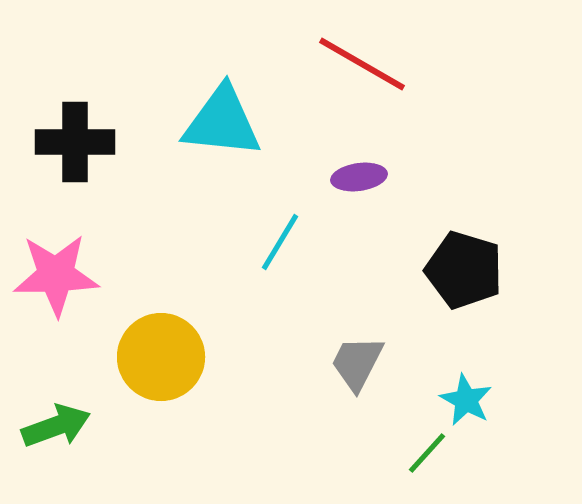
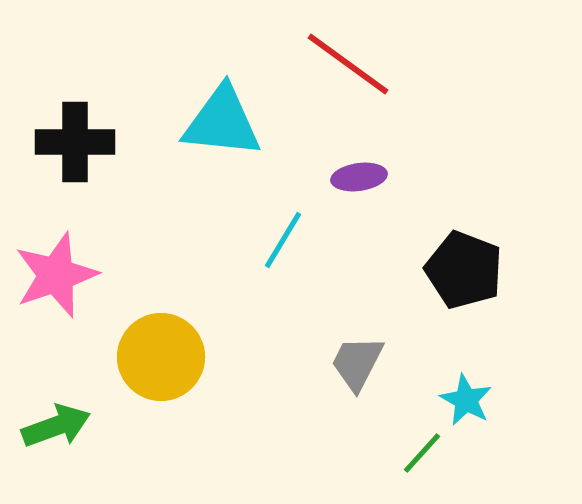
red line: moved 14 px left; rotated 6 degrees clockwise
cyan line: moved 3 px right, 2 px up
black pentagon: rotated 4 degrees clockwise
pink star: rotated 18 degrees counterclockwise
green line: moved 5 px left
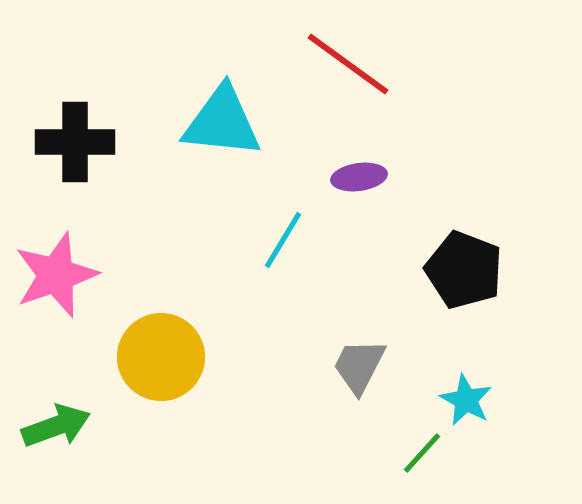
gray trapezoid: moved 2 px right, 3 px down
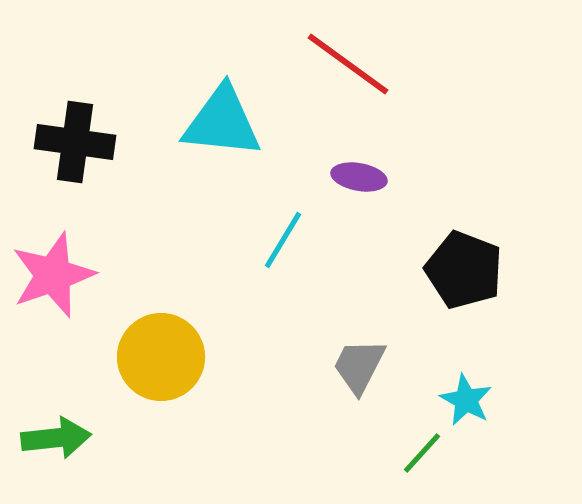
black cross: rotated 8 degrees clockwise
purple ellipse: rotated 18 degrees clockwise
pink star: moved 3 px left
green arrow: moved 12 px down; rotated 14 degrees clockwise
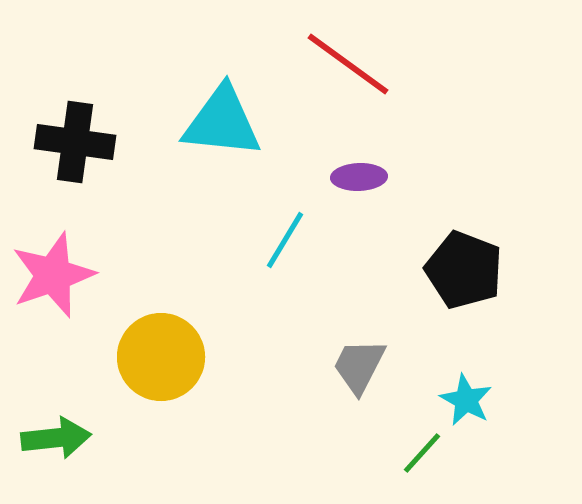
purple ellipse: rotated 12 degrees counterclockwise
cyan line: moved 2 px right
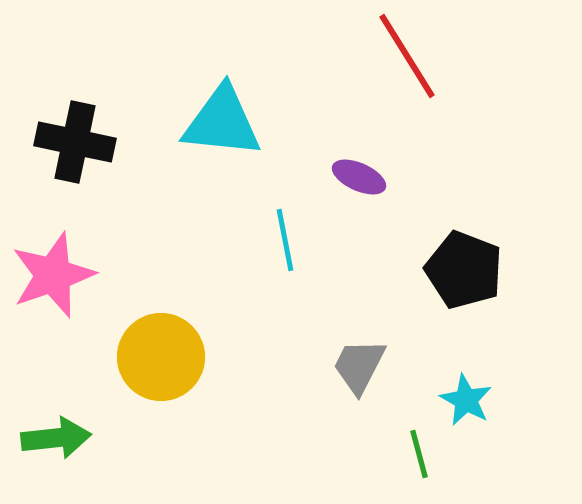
red line: moved 59 px right, 8 px up; rotated 22 degrees clockwise
black cross: rotated 4 degrees clockwise
purple ellipse: rotated 26 degrees clockwise
cyan line: rotated 42 degrees counterclockwise
green line: moved 3 px left, 1 px down; rotated 57 degrees counterclockwise
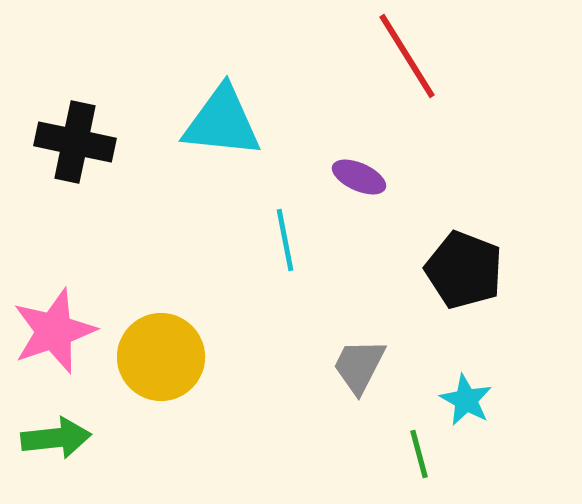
pink star: moved 1 px right, 56 px down
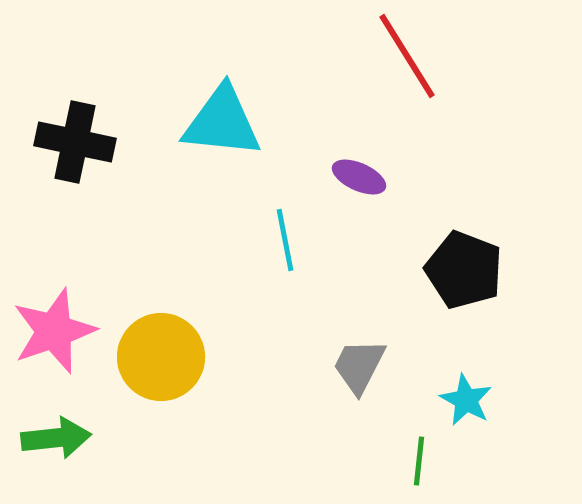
green line: moved 7 px down; rotated 21 degrees clockwise
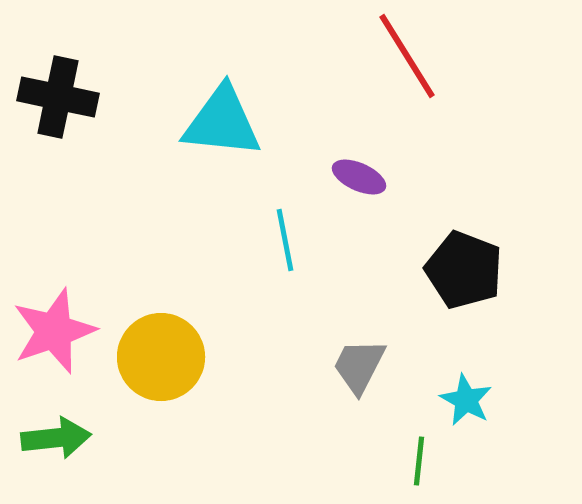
black cross: moved 17 px left, 45 px up
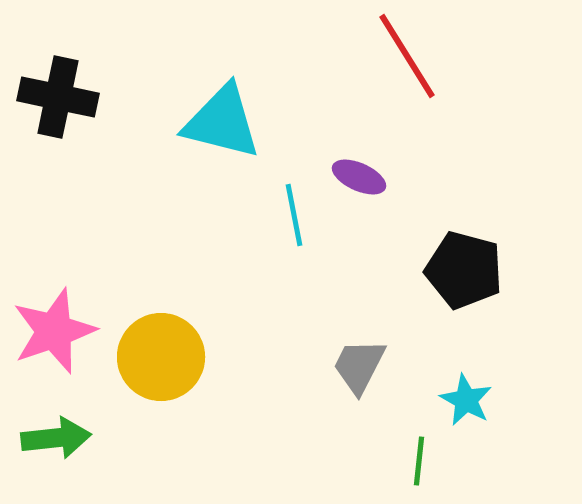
cyan triangle: rotated 8 degrees clockwise
cyan line: moved 9 px right, 25 px up
black pentagon: rotated 6 degrees counterclockwise
